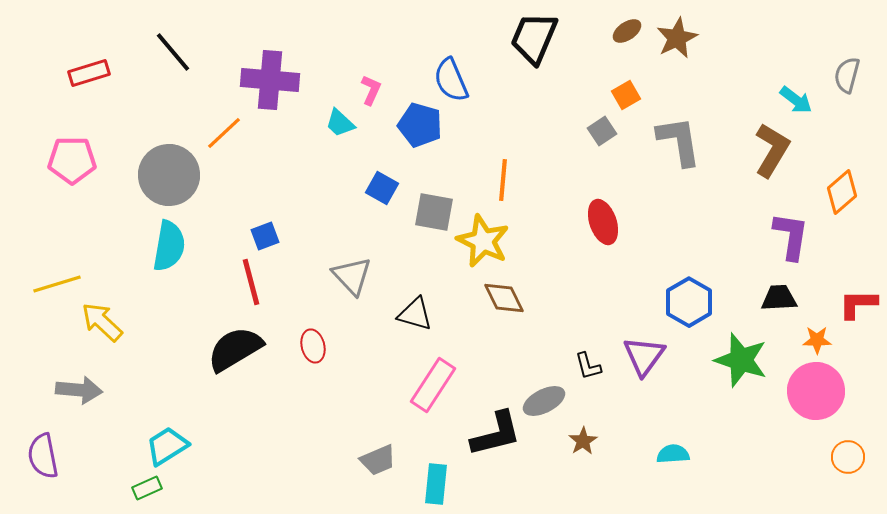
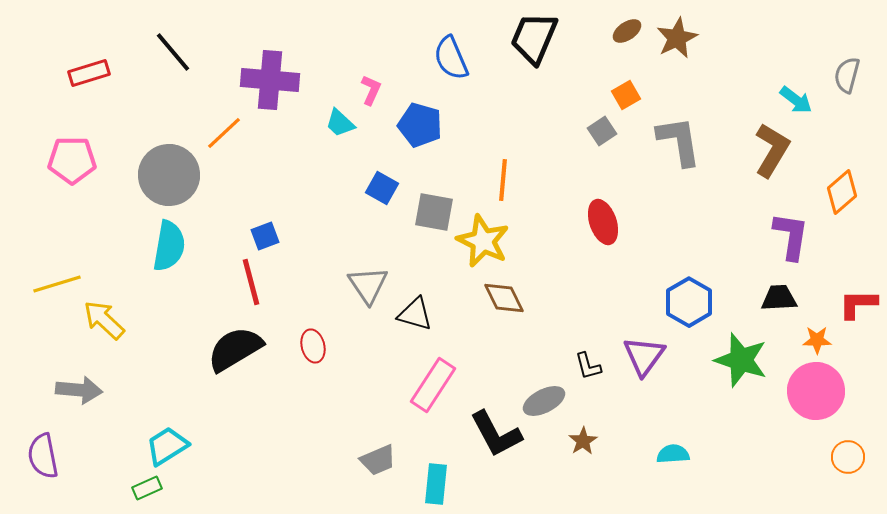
blue semicircle at (451, 80): moved 22 px up
gray triangle at (352, 276): moved 16 px right, 9 px down; rotated 9 degrees clockwise
yellow arrow at (102, 322): moved 2 px right, 2 px up
black L-shape at (496, 434): rotated 76 degrees clockwise
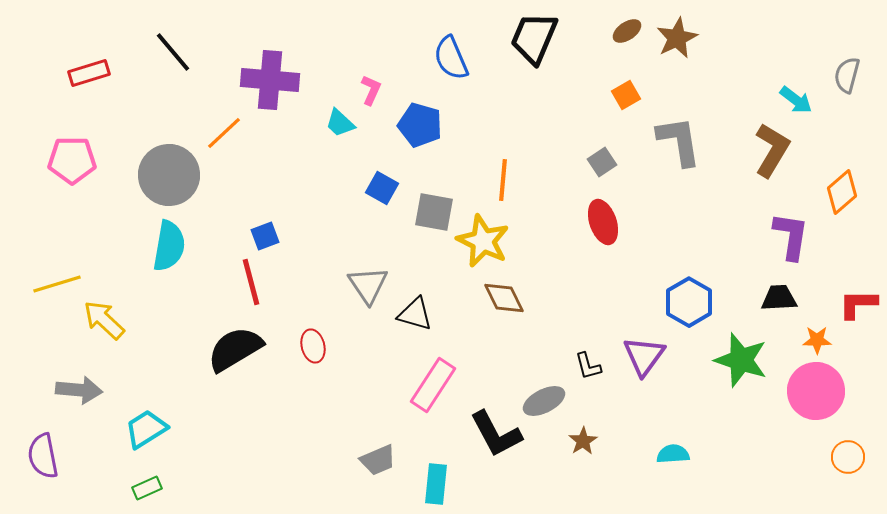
gray square at (602, 131): moved 31 px down
cyan trapezoid at (167, 446): moved 21 px left, 17 px up
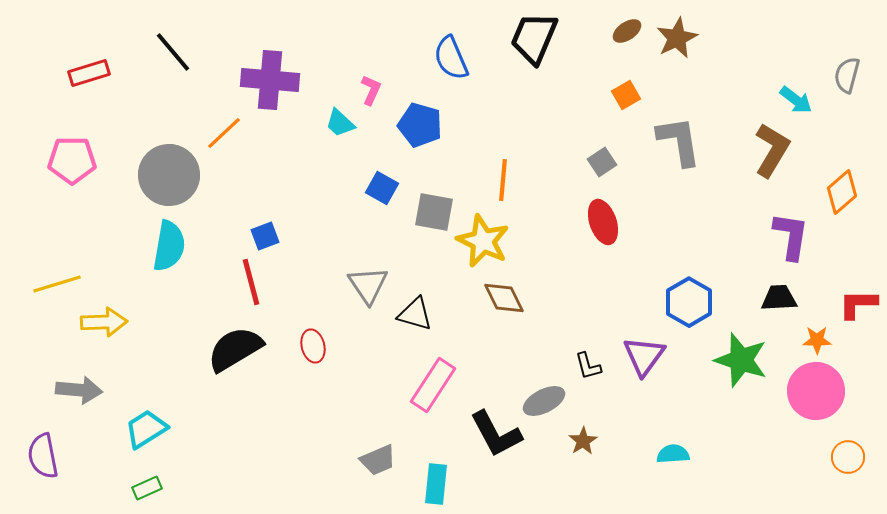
yellow arrow at (104, 320): moved 2 px down; rotated 135 degrees clockwise
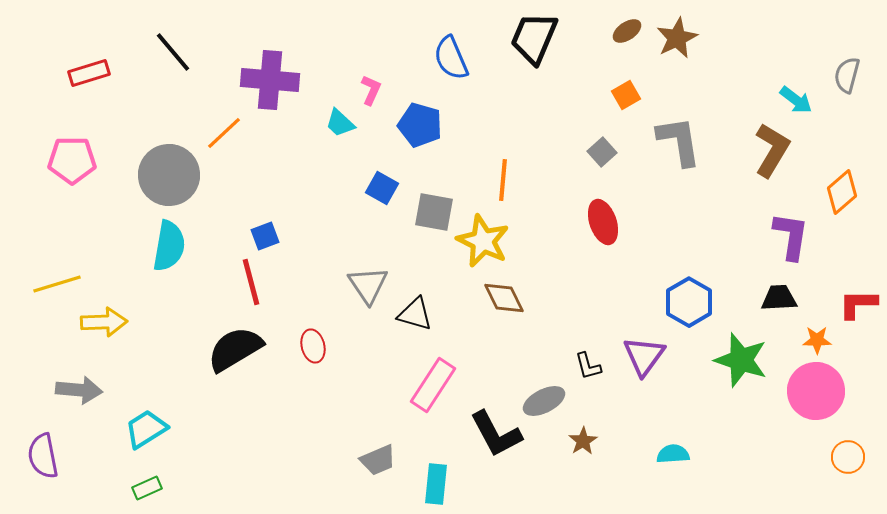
gray square at (602, 162): moved 10 px up; rotated 8 degrees counterclockwise
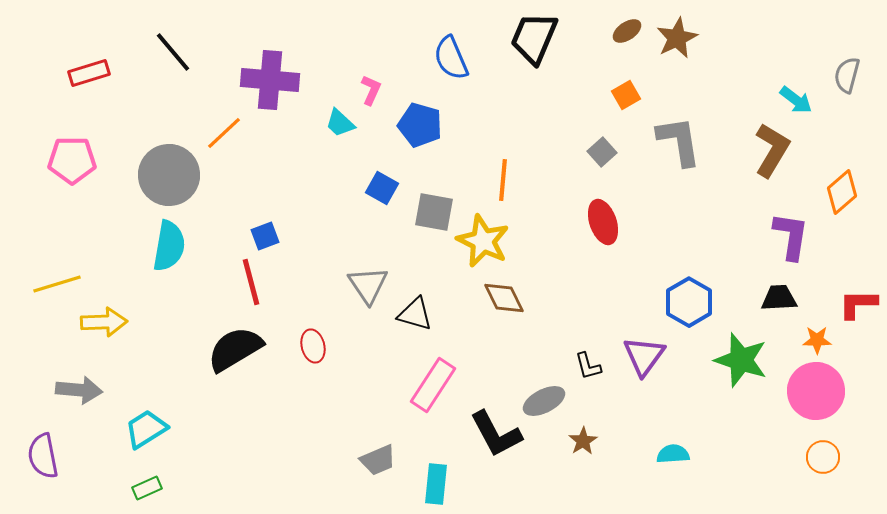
orange circle at (848, 457): moved 25 px left
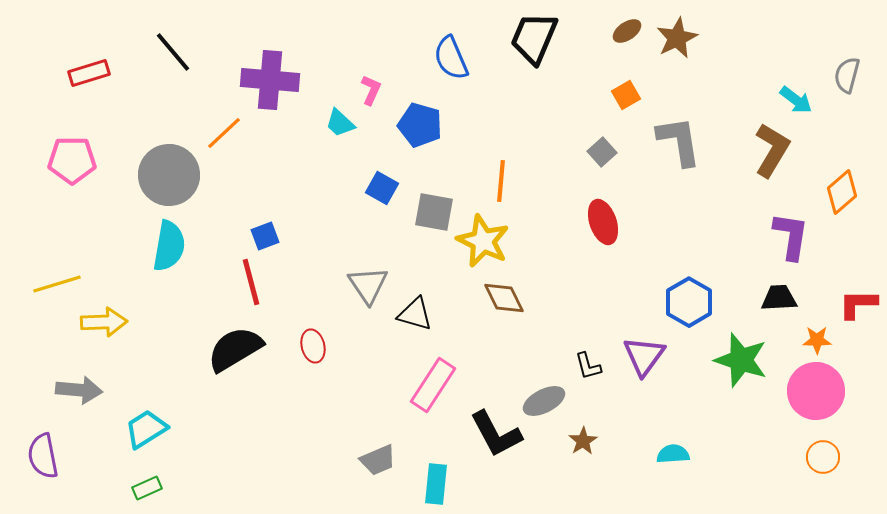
orange line at (503, 180): moved 2 px left, 1 px down
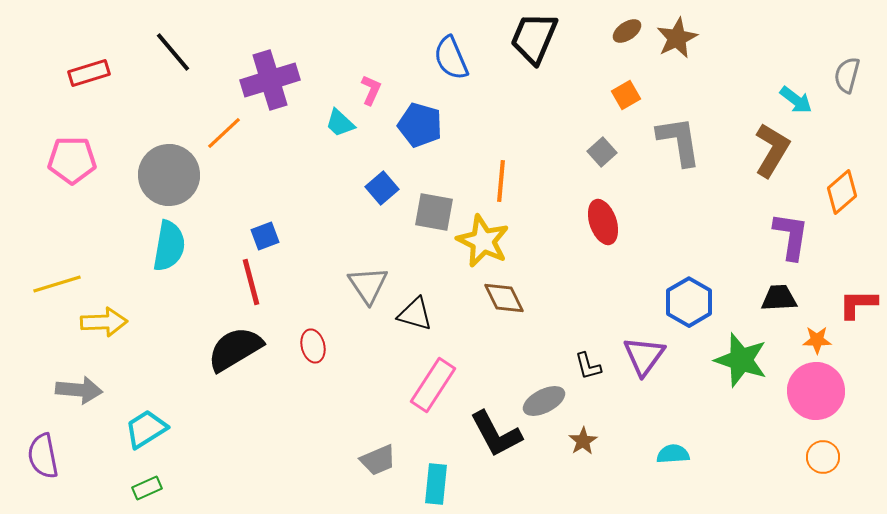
purple cross at (270, 80): rotated 22 degrees counterclockwise
blue square at (382, 188): rotated 20 degrees clockwise
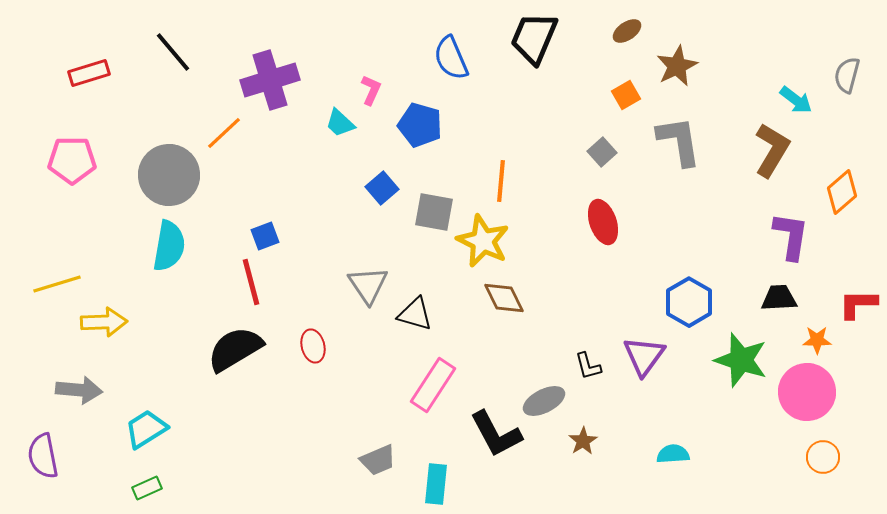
brown star at (677, 38): moved 28 px down
pink circle at (816, 391): moved 9 px left, 1 px down
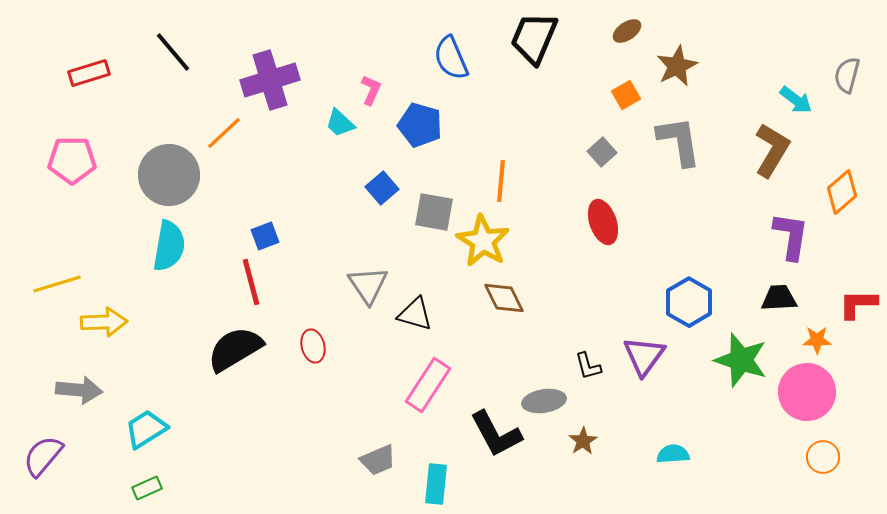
yellow star at (483, 241): rotated 6 degrees clockwise
pink rectangle at (433, 385): moved 5 px left
gray ellipse at (544, 401): rotated 18 degrees clockwise
purple semicircle at (43, 456): rotated 51 degrees clockwise
